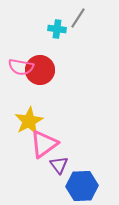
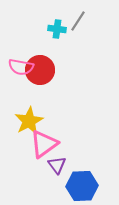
gray line: moved 3 px down
purple triangle: moved 2 px left
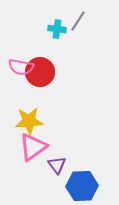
red circle: moved 2 px down
yellow star: rotated 24 degrees clockwise
pink triangle: moved 11 px left, 3 px down
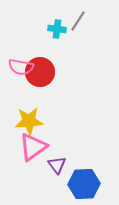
blue hexagon: moved 2 px right, 2 px up
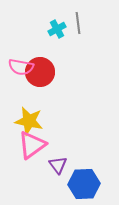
gray line: moved 2 px down; rotated 40 degrees counterclockwise
cyan cross: rotated 36 degrees counterclockwise
yellow star: rotated 16 degrees clockwise
pink triangle: moved 1 px left, 2 px up
purple triangle: moved 1 px right
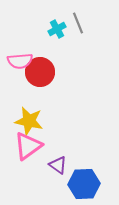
gray line: rotated 15 degrees counterclockwise
pink semicircle: moved 1 px left, 6 px up; rotated 15 degrees counterclockwise
pink triangle: moved 4 px left, 1 px down
purple triangle: rotated 18 degrees counterclockwise
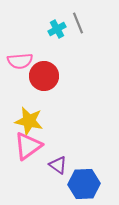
red circle: moved 4 px right, 4 px down
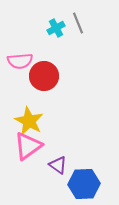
cyan cross: moved 1 px left, 1 px up
yellow star: rotated 16 degrees clockwise
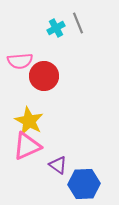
pink triangle: moved 1 px left; rotated 12 degrees clockwise
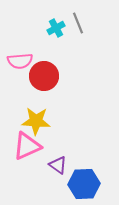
yellow star: moved 7 px right; rotated 24 degrees counterclockwise
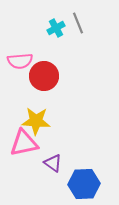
pink triangle: moved 3 px left, 3 px up; rotated 12 degrees clockwise
purple triangle: moved 5 px left, 2 px up
